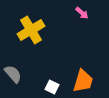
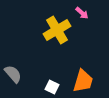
yellow cross: moved 26 px right
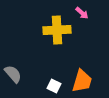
yellow cross: rotated 28 degrees clockwise
orange trapezoid: moved 1 px left
white square: moved 2 px right, 1 px up
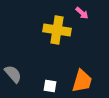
yellow cross: rotated 12 degrees clockwise
white square: moved 4 px left; rotated 16 degrees counterclockwise
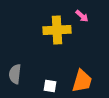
pink arrow: moved 3 px down
yellow cross: rotated 12 degrees counterclockwise
gray semicircle: moved 2 px right; rotated 132 degrees counterclockwise
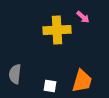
pink arrow: moved 1 px right, 1 px down
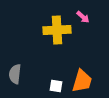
white square: moved 6 px right
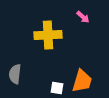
yellow cross: moved 9 px left, 5 px down
white square: moved 1 px right, 2 px down
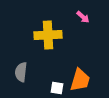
gray semicircle: moved 6 px right, 2 px up
orange trapezoid: moved 2 px left, 1 px up
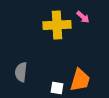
yellow cross: moved 9 px right, 10 px up
